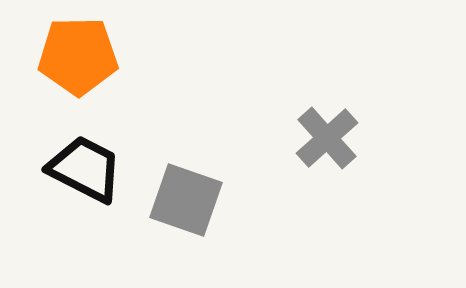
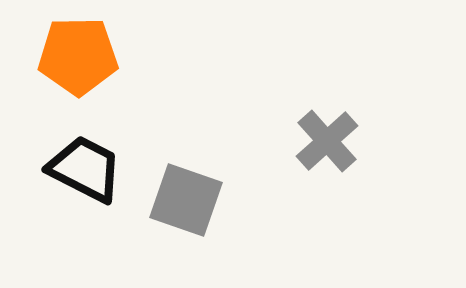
gray cross: moved 3 px down
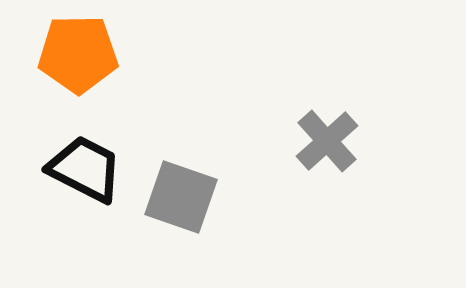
orange pentagon: moved 2 px up
gray square: moved 5 px left, 3 px up
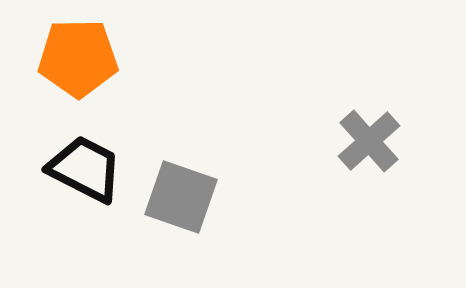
orange pentagon: moved 4 px down
gray cross: moved 42 px right
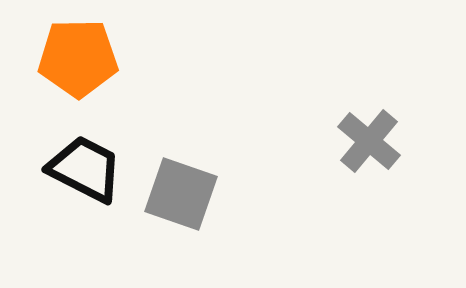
gray cross: rotated 8 degrees counterclockwise
gray square: moved 3 px up
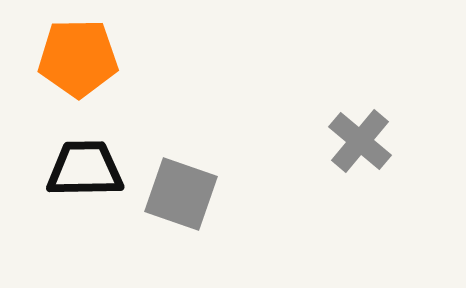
gray cross: moved 9 px left
black trapezoid: rotated 28 degrees counterclockwise
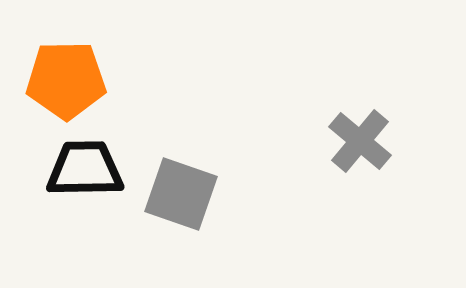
orange pentagon: moved 12 px left, 22 px down
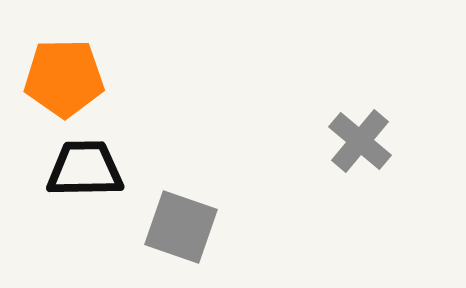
orange pentagon: moved 2 px left, 2 px up
gray square: moved 33 px down
